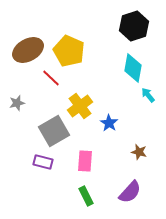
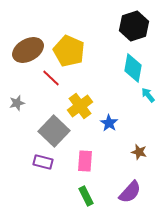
gray square: rotated 16 degrees counterclockwise
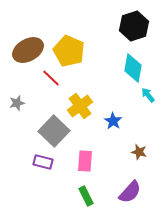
blue star: moved 4 px right, 2 px up
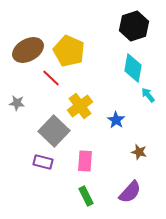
gray star: rotated 21 degrees clockwise
blue star: moved 3 px right, 1 px up
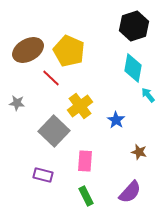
purple rectangle: moved 13 px down
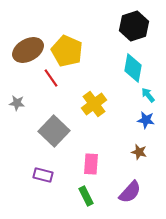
yellow pentagon: moved 2 px left
red line: rotated 12 degrees clockwise
yellow cross: moved 14 px right, 2 px up
blue star: moved 30 px right; rotated 24 degrees counterclockwise
pink rectangle: moved 6 px right, 3 px down
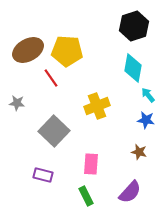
yellow pentagon: rotated 20 degrees counterclockwise
yellow cross: moved 3 px right, 2 px down; rotated 15 degrees clockwise
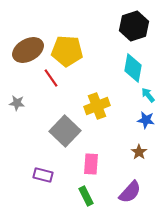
gray square: moved 11 px right
brown star: rotated 21 degrees clockwise
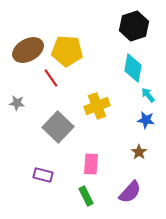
gray square: moved 7 px left, 4 px up
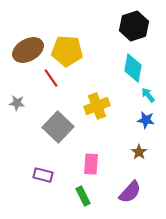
green rectangle: moved 3 px left
